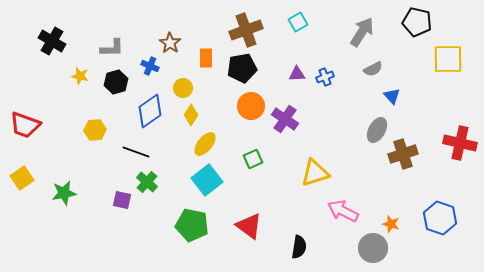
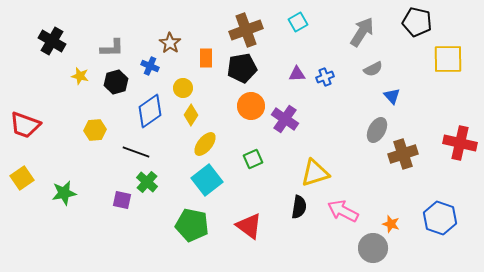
black semicircle at (299, 247): moved 40 px up
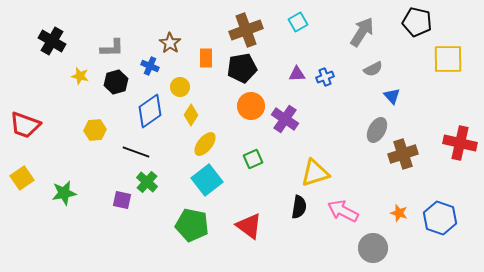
yellow circle at (183, 88): moved 3 px left, 1 px up
orange star at (391, 224): moved 8 px right, 11 px up
